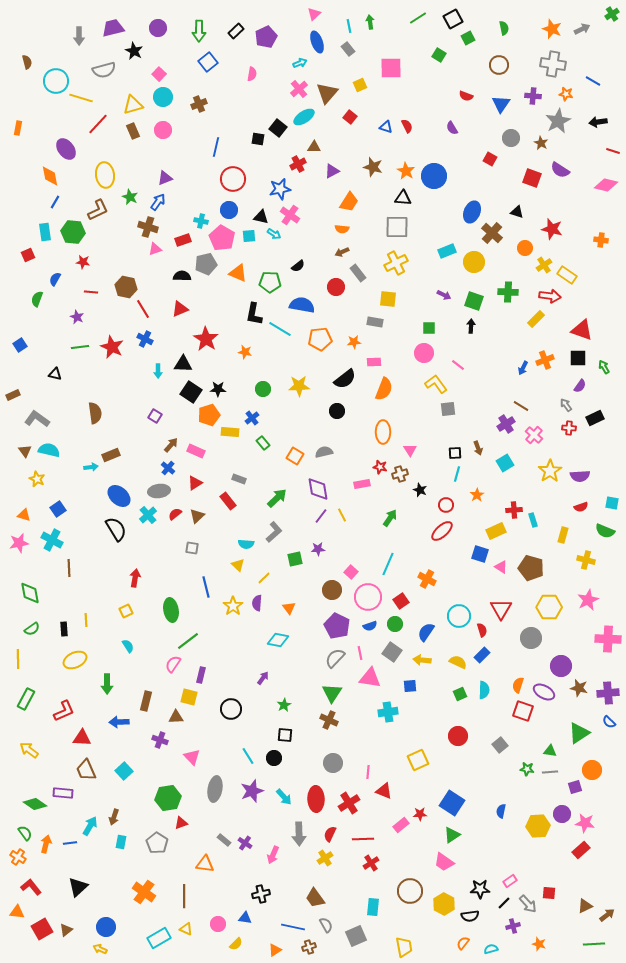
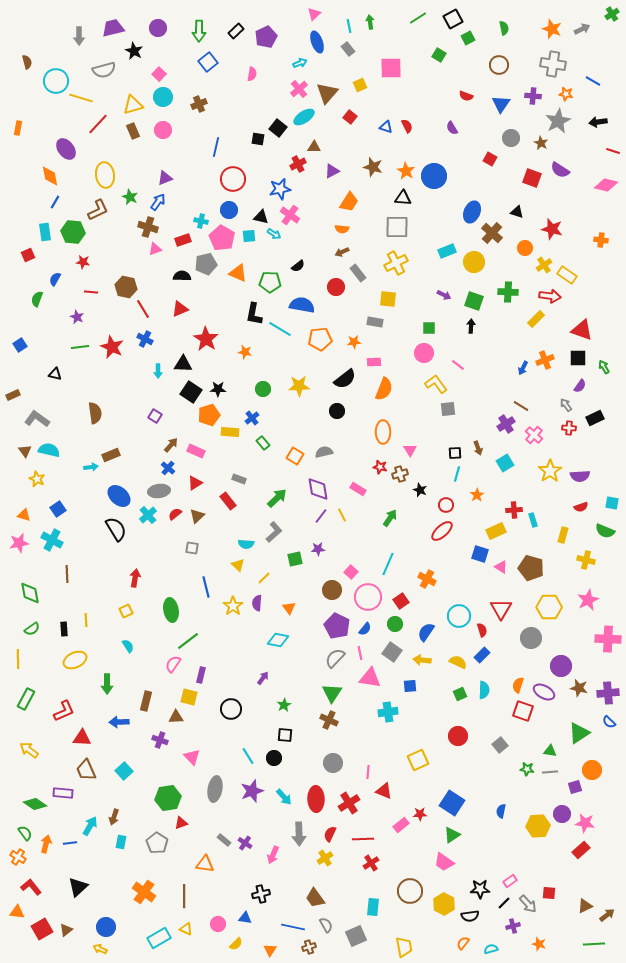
pink rectangle at (362, 484): moved 4 px left, 5 px down; rotated 42 degrees clockwise
brown line at (69, 568): moved 2 px left, 6 px down
blue semicircle at (370, 626): moved 5 px left, 3 px down; rotated 32 degrees counterclockwise
orange triangle at (275, 950): moved 5 px left; rotated 24 degrees counterclockwise
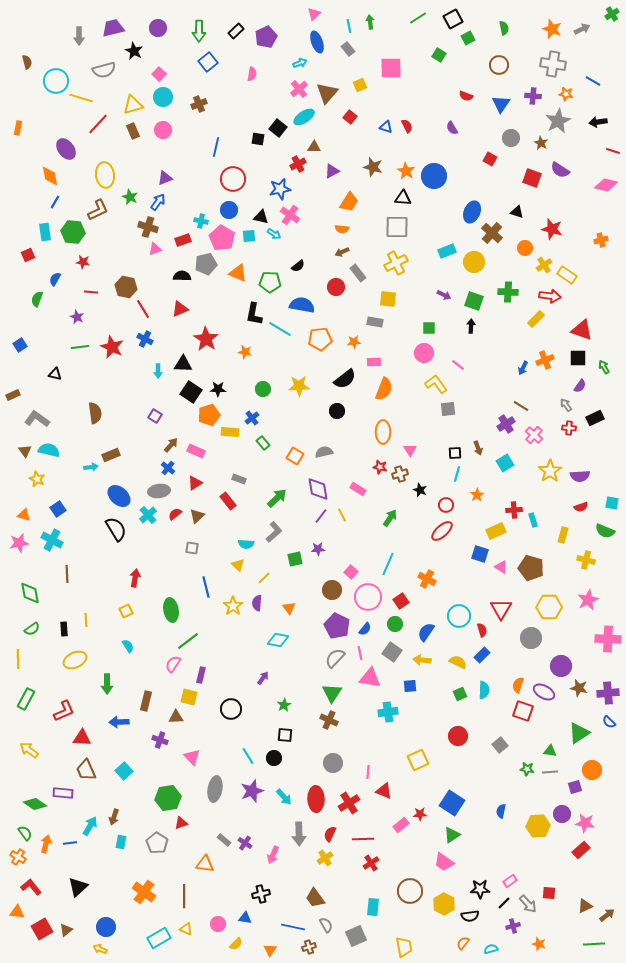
orange cross at (601, 240): rotated 24 degrees counterclockwise
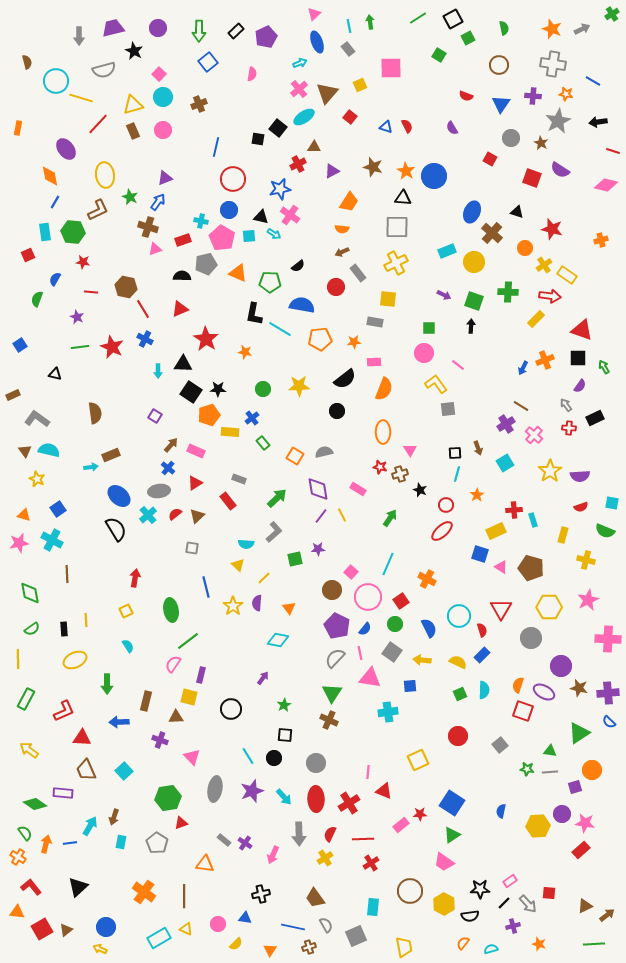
blue semicircle at (426, 632): moved 3 px right, 4 px up; rotated 120 degrees clockwise
gray circle at (333, 763): moved 17 px left
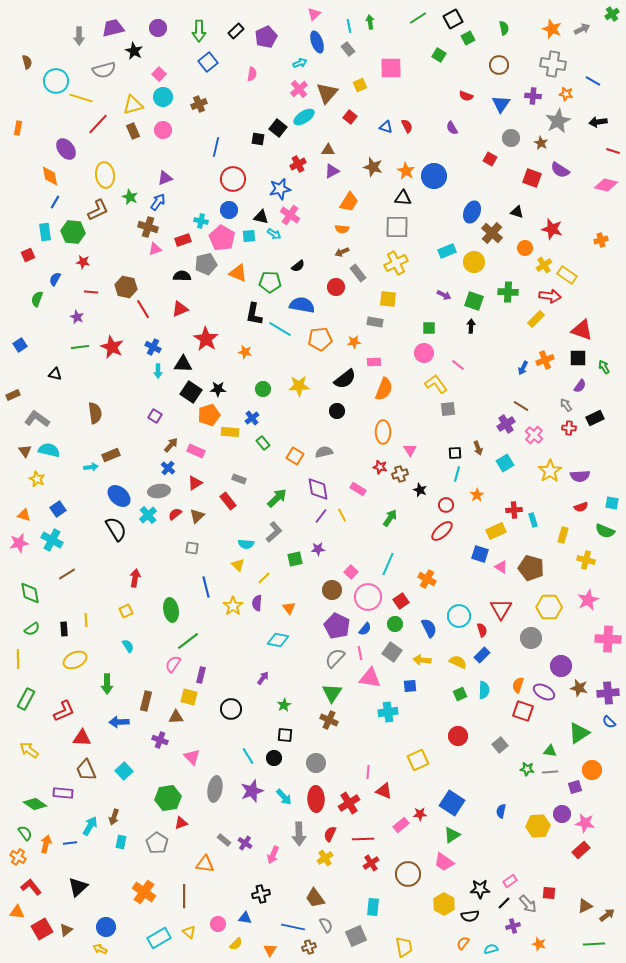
brown triangle at (314, 147): moved 14 px right, 3 px down
blue cross at (145, 339): moved 8 px right, 8 px down
brown line at (67, 574): rotated 60 degrees clockwise
brown circle at (410, 891): moved 2 px left, 17 px up
yellow triangle at (186, 929): moved 3 px right, 3 px down; rotated 16 degrees clockwise
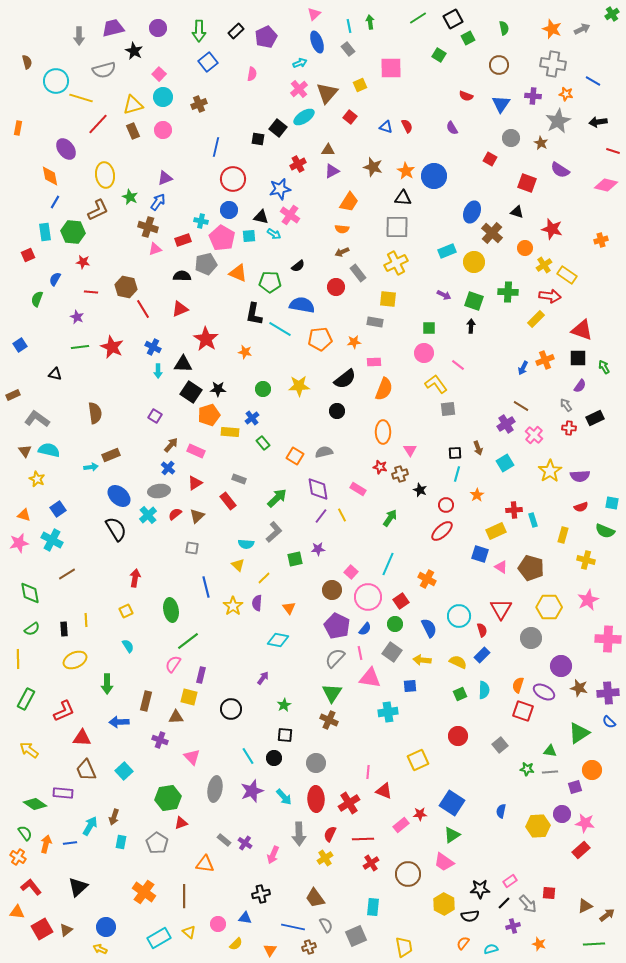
red square at (532, 178): moved 5 px left, 5 px down
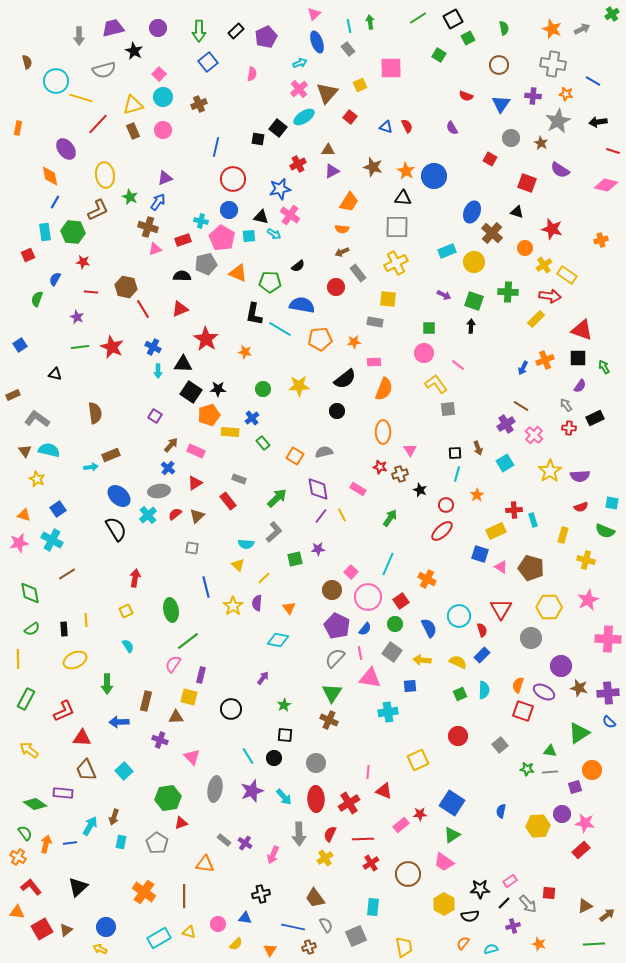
yellow triangle at (189, 932): rotated 24 degrees counterclockwise
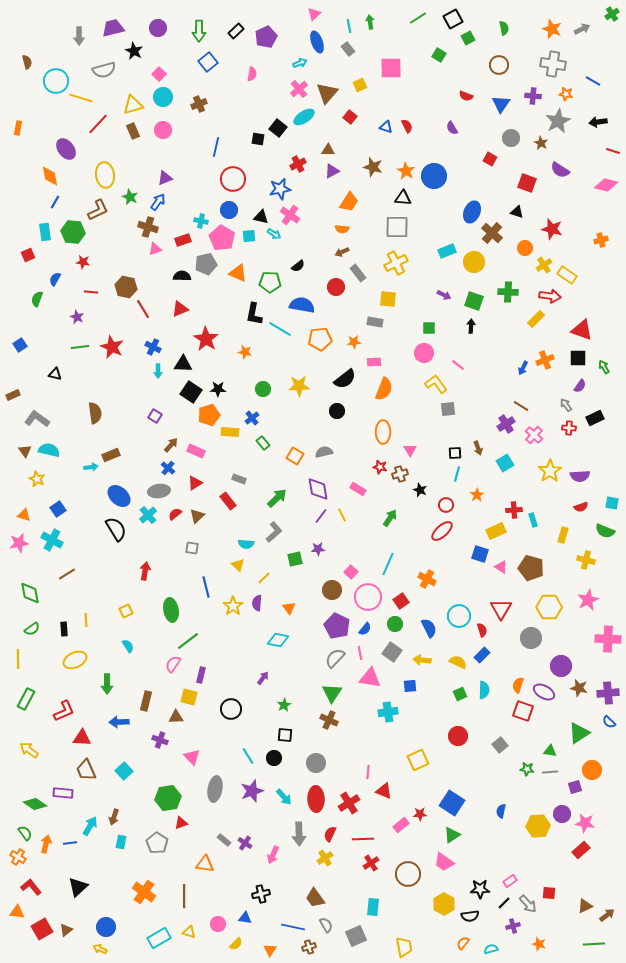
red arrow at (135, 578): moved 10 px right, 7 px up
